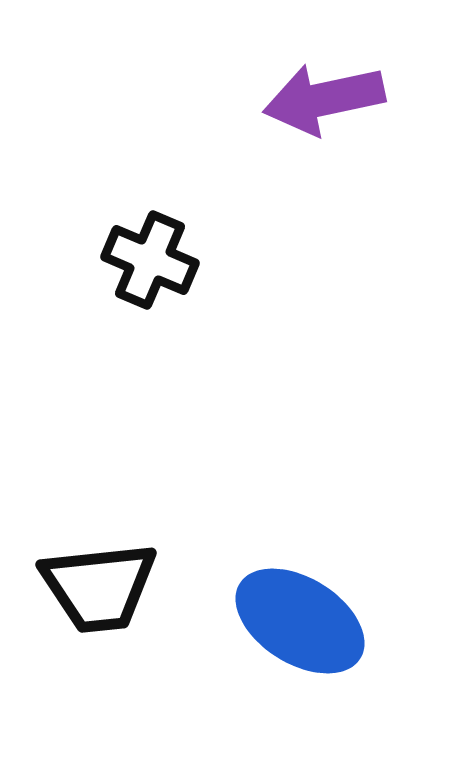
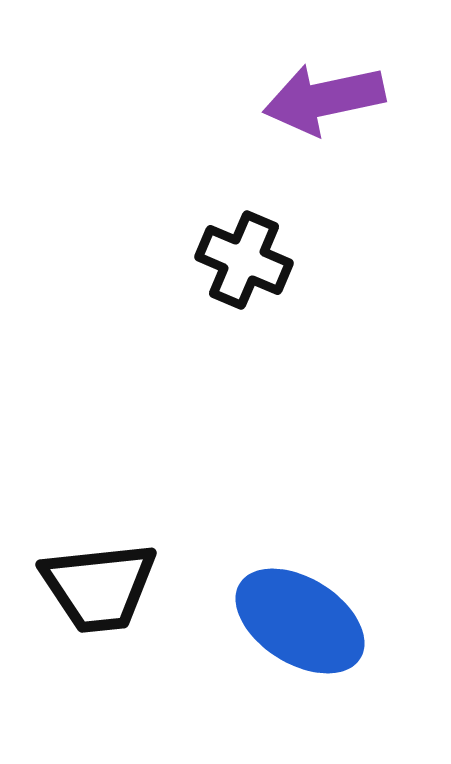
black cross: moved 94 px right
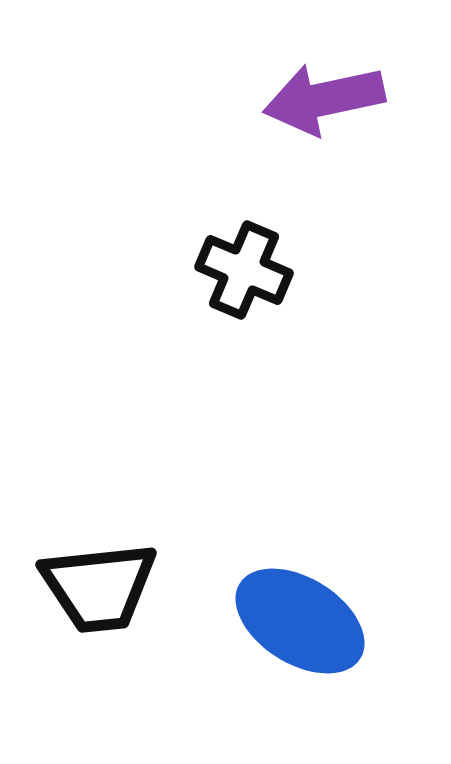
black cross: moved 10 px down
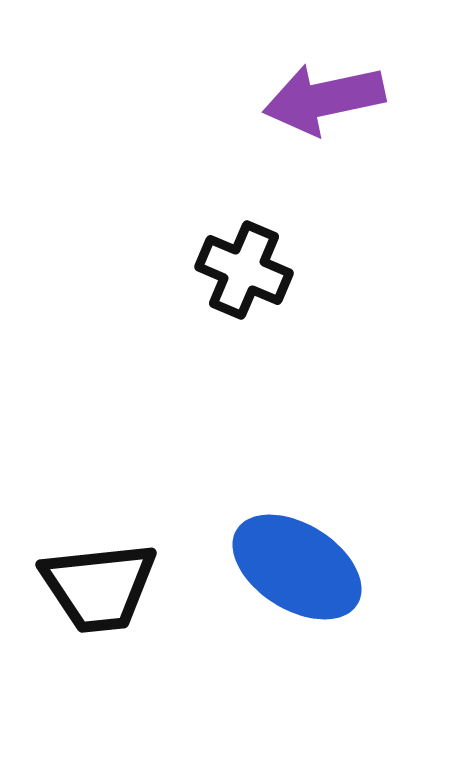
blue ellipse: moved 3 px left, 54 px up
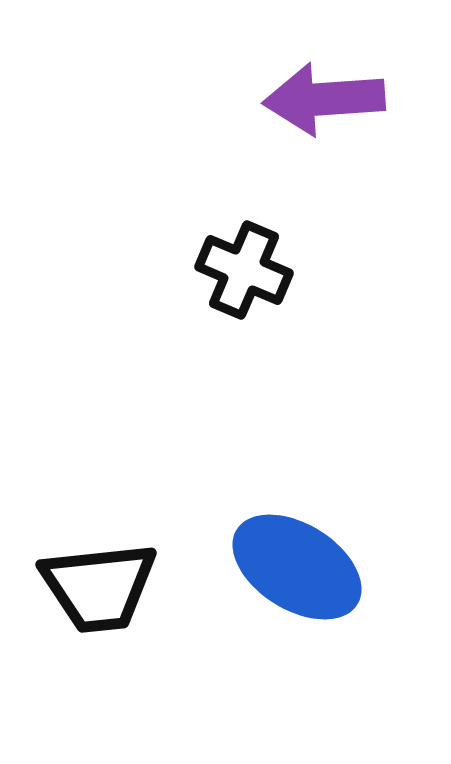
purple arrow: rotated 8 degrees clockwise
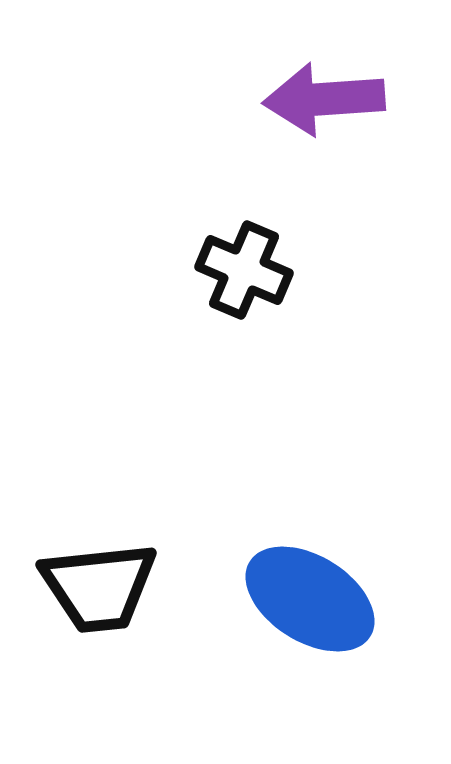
blue ellipse: moved 13 px right, 32 px down
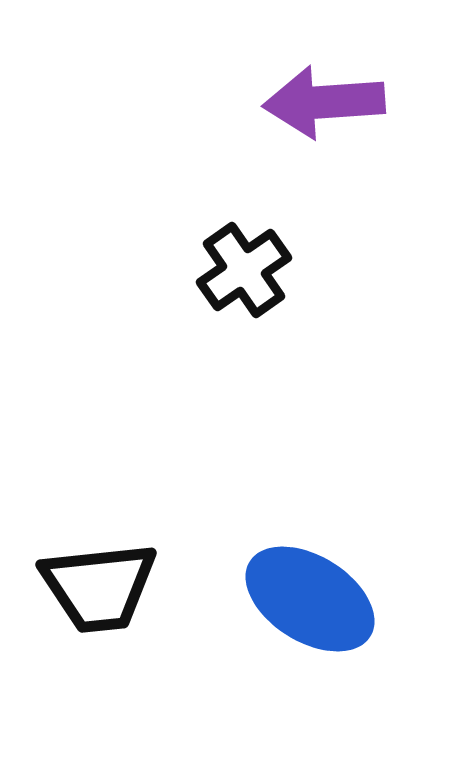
purple arrow: moved 3 px down
black cross: rotated 32 degrees clockwise
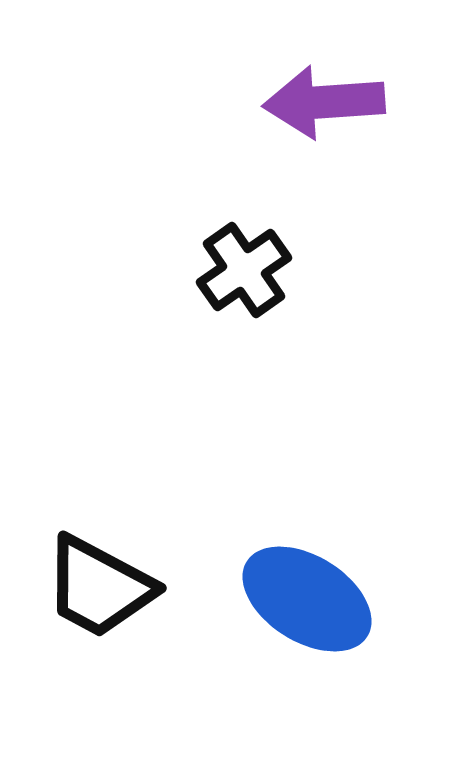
black trapezoid: rotated 34 degrees clockwise
blue ellipse: moved 3 px left
